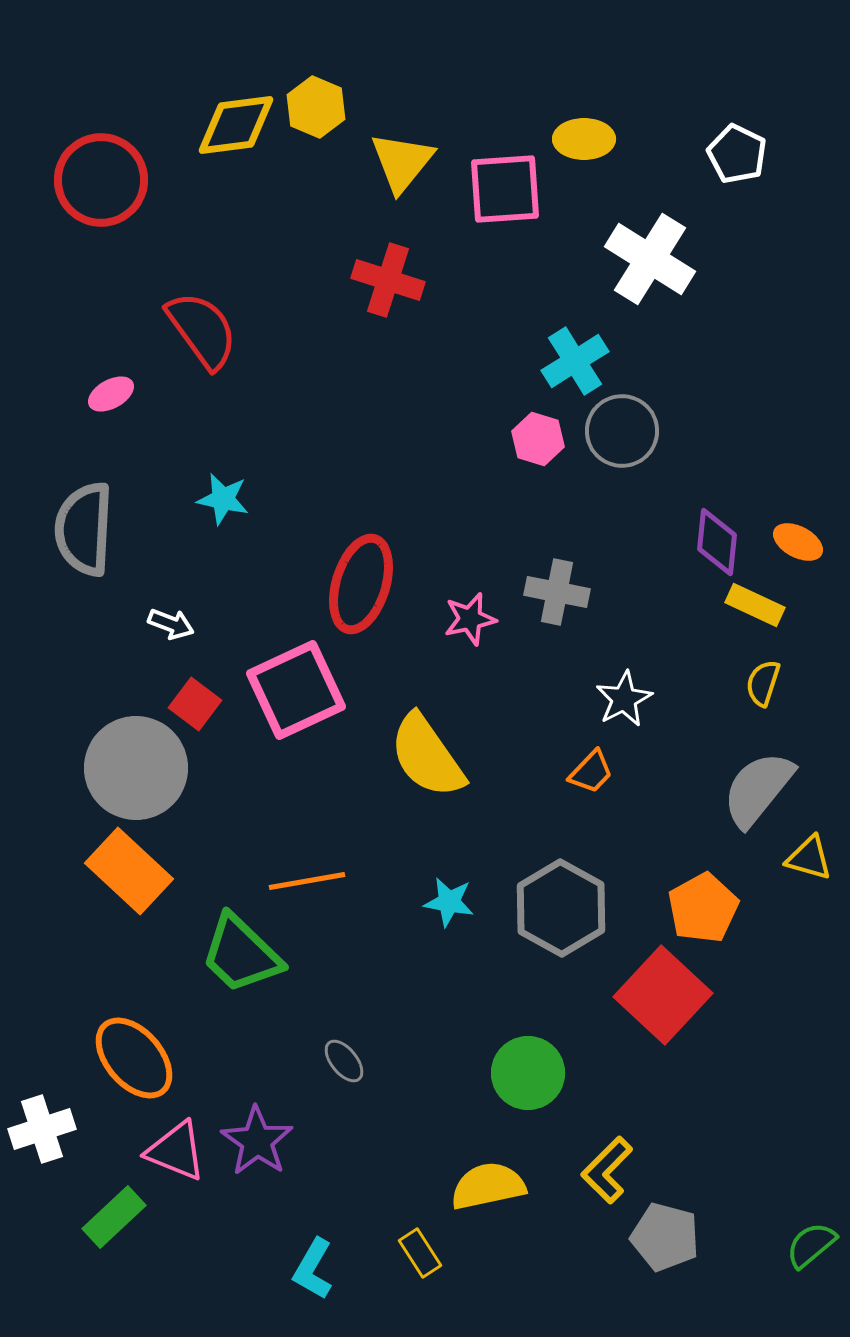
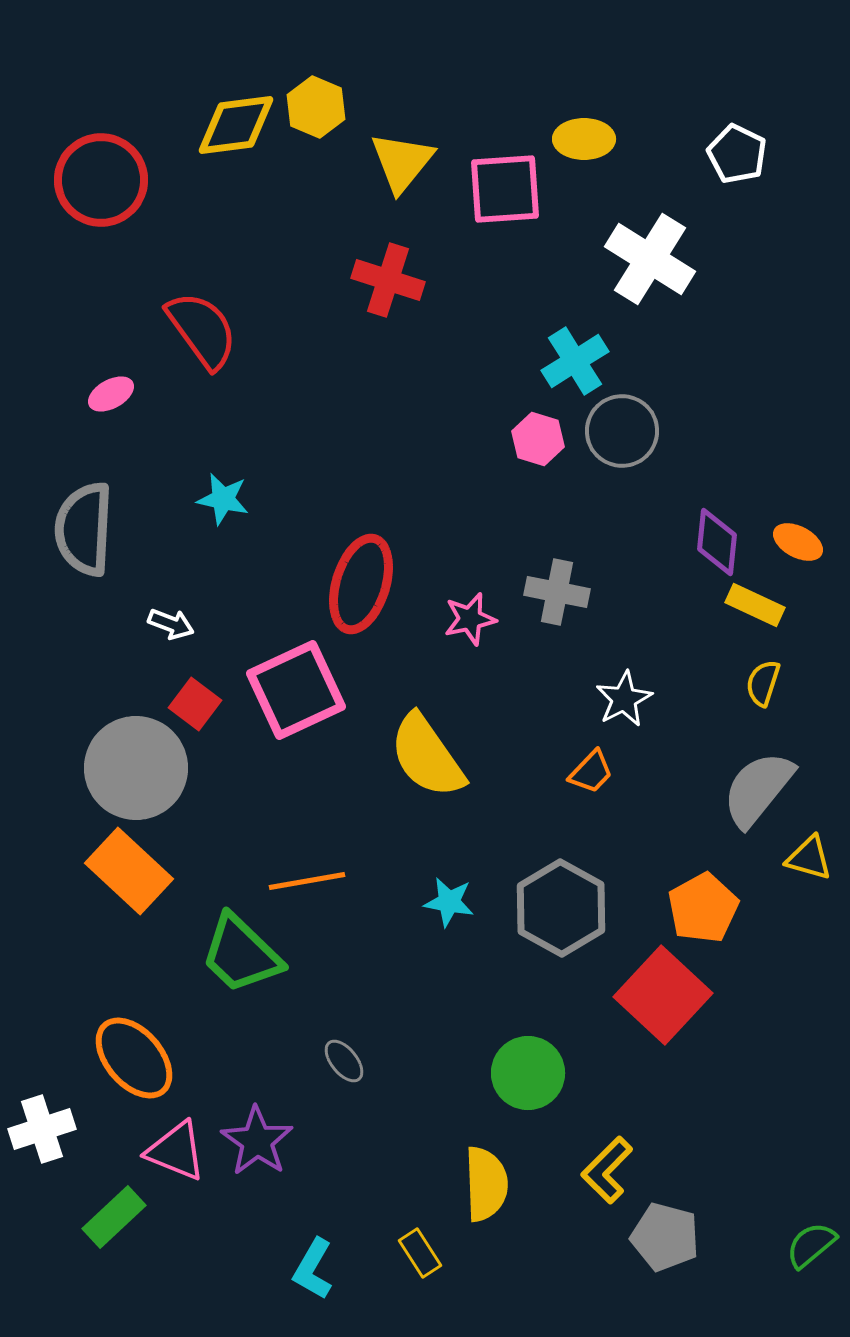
yellow semicircle at (488, 1186): moved 2 px left, 2 px up; rotated 100 degrees clockwise
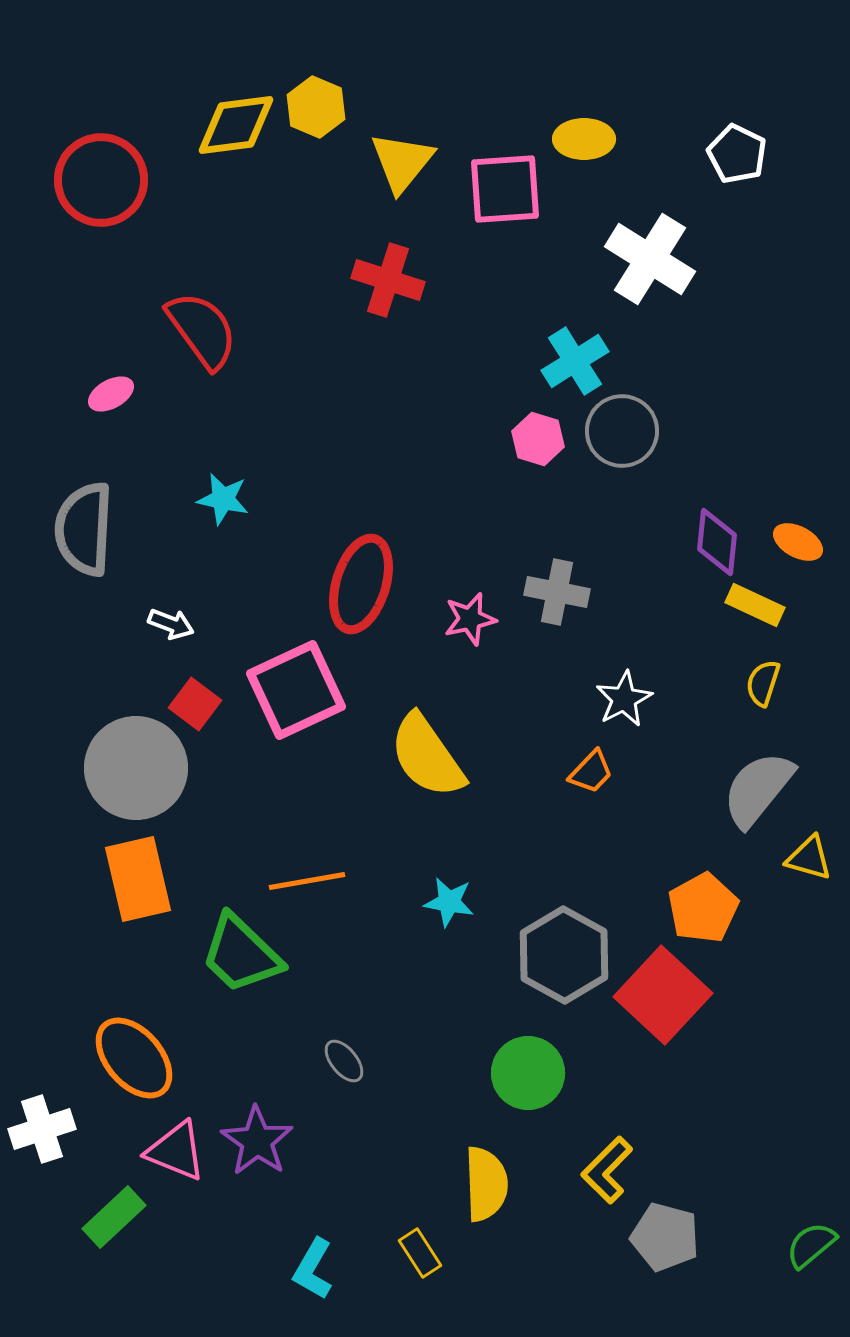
orange rectangle at (129, 871): moved 9 px right, 8 px down; rotated 34 degrees clockwise
gray hexagon at (561, 908): moved 3 px right, 47 px down
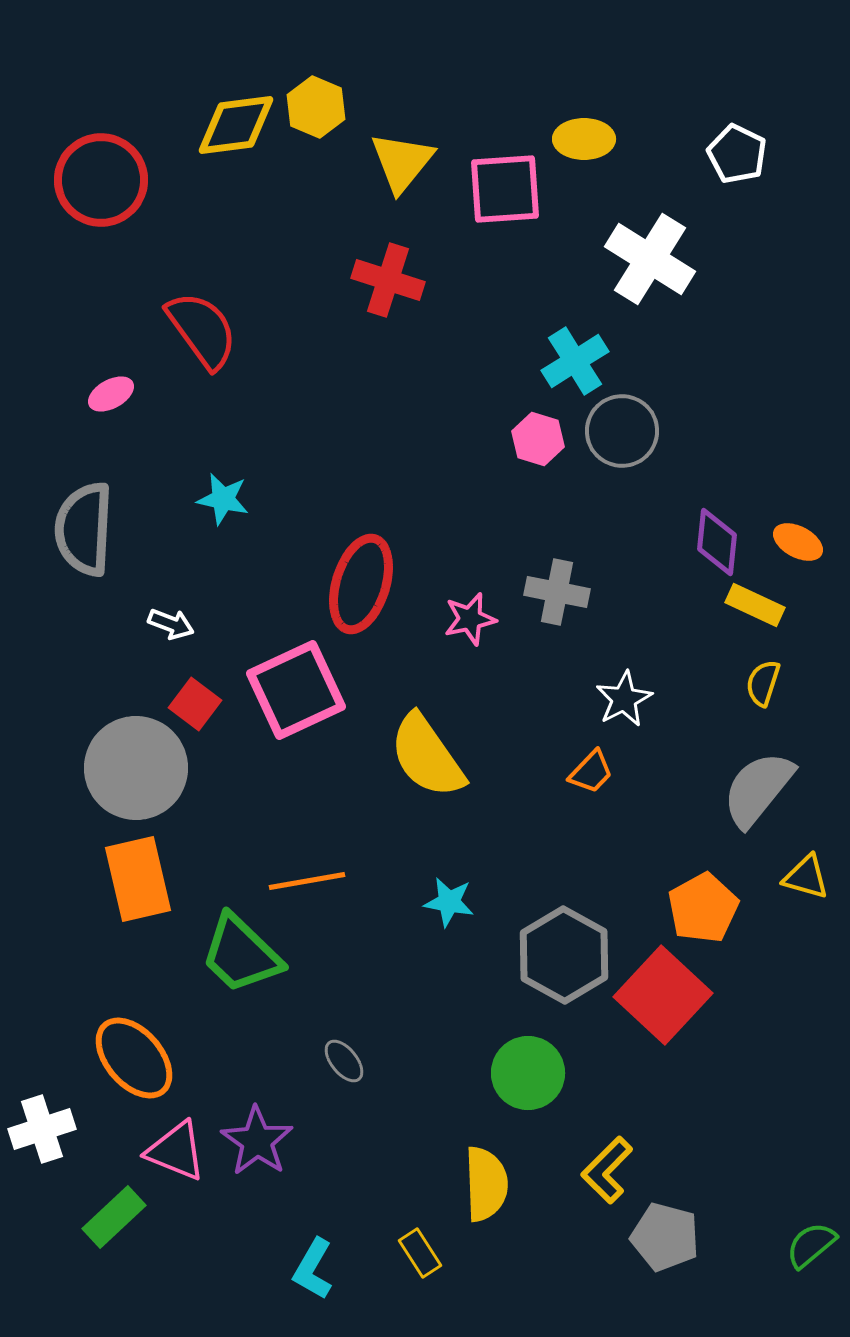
yellow triangle at (809, 858): moved 3 px left, 19 px down
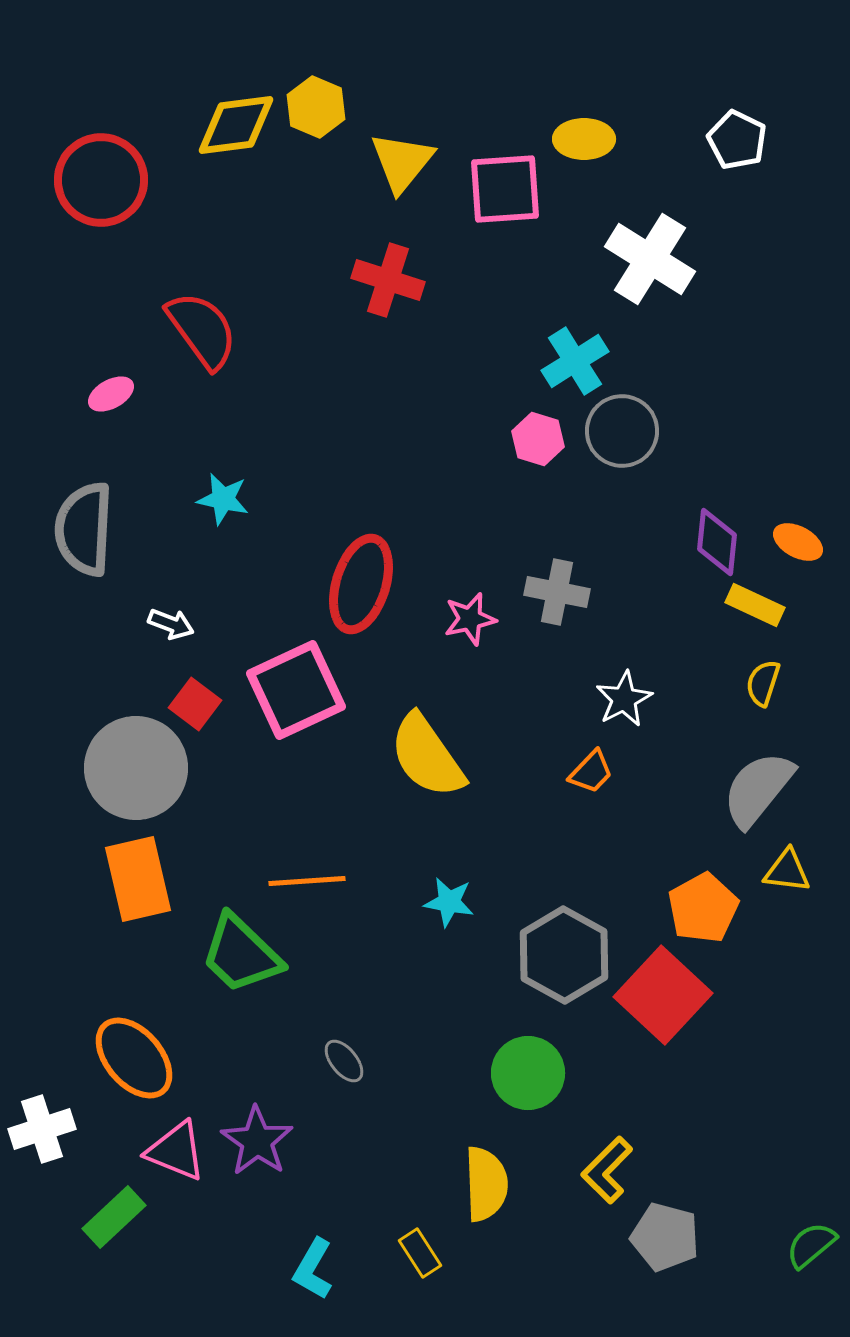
white pentagon at (737, 154): moved 14 px up
yellow triangle at (806, 877): moved 19 px left, 6 px up; rotated 9 degrees counterclockwise
orange line at (307, 881): rotated 6 degrees clockwise
